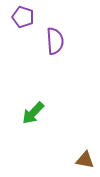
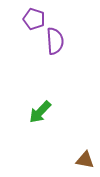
purple pentagon: moved 11 px right, 2 px down
green arrow: moved 7 px right, 1 px up
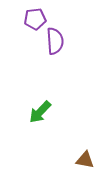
purple pentagon: moved 1 px right; rotated 25 degrees counterclockwise
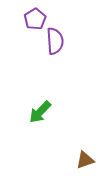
purple pentagon: rotated 25 degrees counterclockwise
brown triangle: rotated 30 degrees counterclockwise
